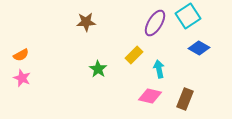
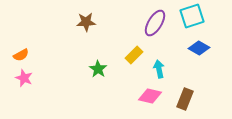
cyan square: moved 4 px right; rotated 15 degrees clockwise
pink star: moved 2 px right
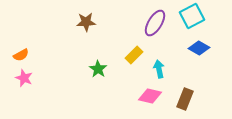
cyan square: rotated 10 degrees counterclockwise
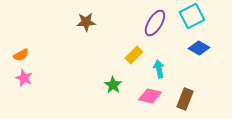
green star: moved 15 px right, 16 px down
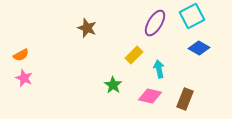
brown star: moved 1 px right, 6 px down; rotated 24 degrees clockwise
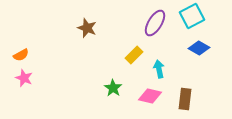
green star: moved 3 px down
brown rectangle: rotated 15 degrees counterclockwise
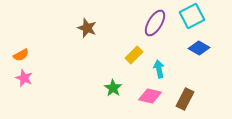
brown rectangle: rotated 20 degrees clockwise
